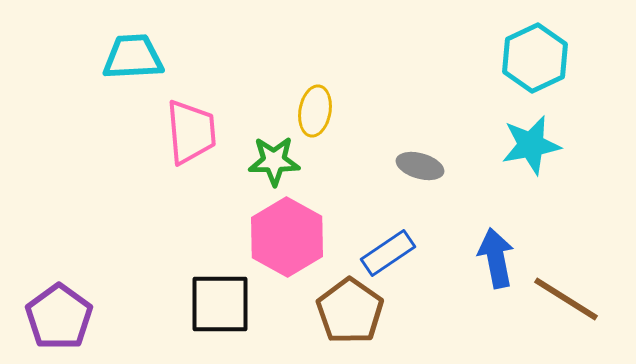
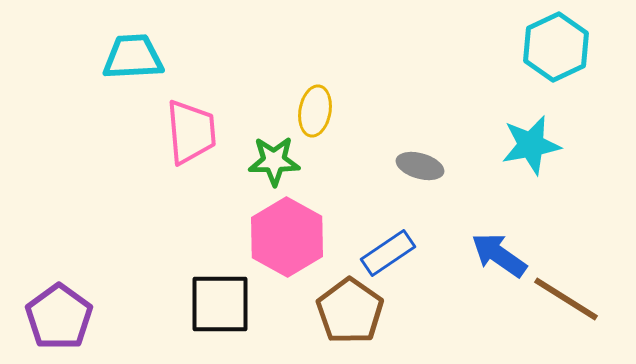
cyan hexagon: moved 21 px right, 11 px up
blue arrow: moved 3 px right, 3 px up; rotated 44 degrees counterclockwise
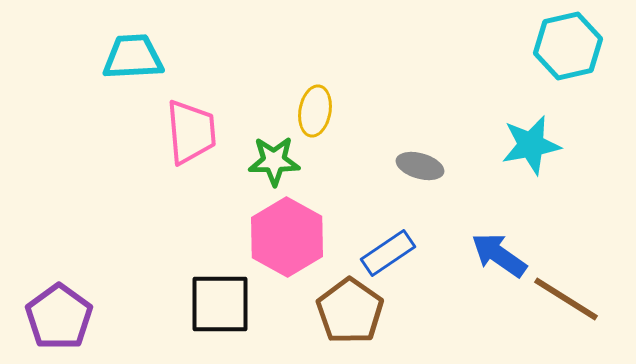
cyan hexagon: moved 12 px right, 1 px up; rotated 12 degrees clockwise
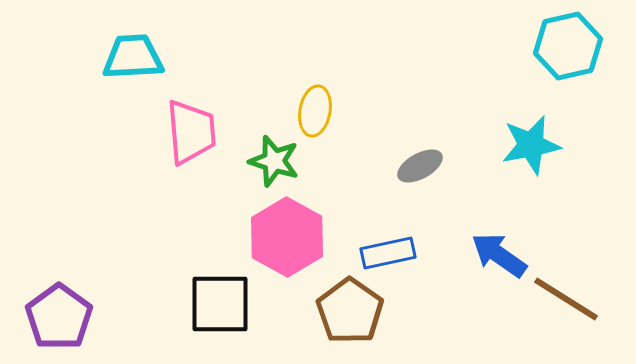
green star: rotated 18 degrees clockwise
gray ellipse: rotated 45 degrees counterclockwise
blue rectangle: rotated 22 degrees clockwise
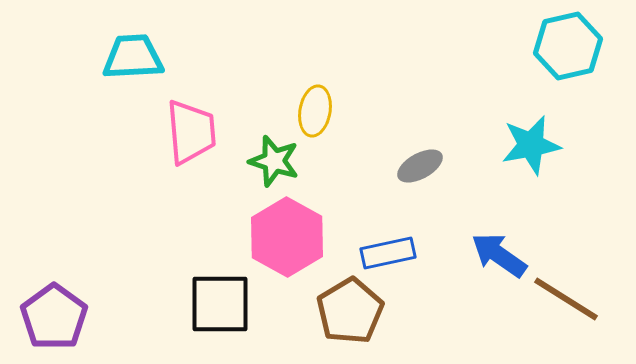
brown pentagon: rotated 6 degrees clockwise
purple pentagon: moved 5 px left
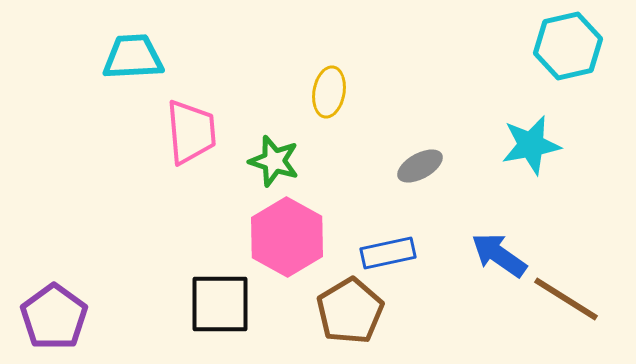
yellow ellipse: moved 14 px right, 19 px up
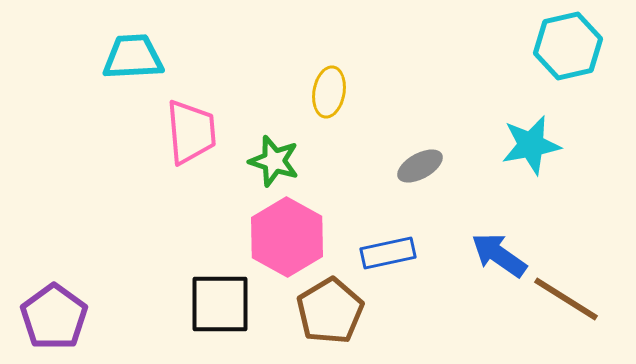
brown pentagon: moved 20 px left
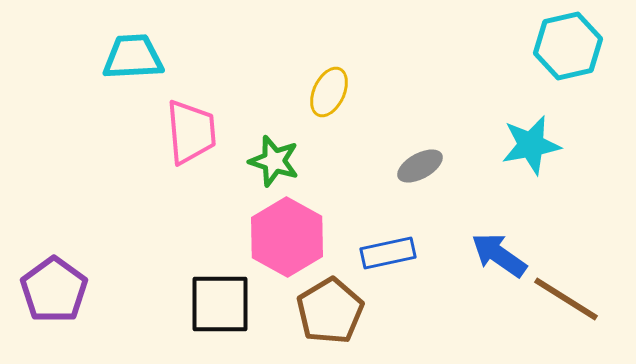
yellow ellipse: rotated 15 degrees clockwise
purple pentagon: moved 27 px up
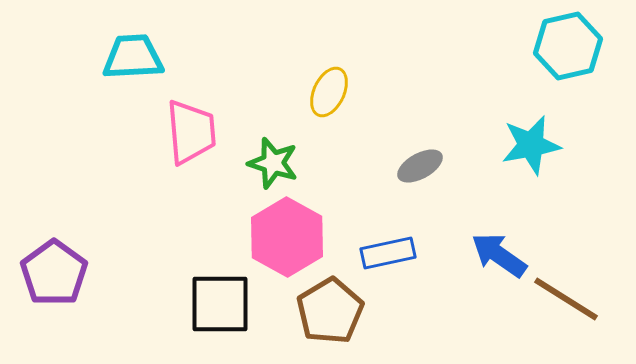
green star: moved 1 px left, 2 px down
purple pentagon: moved 17 px up
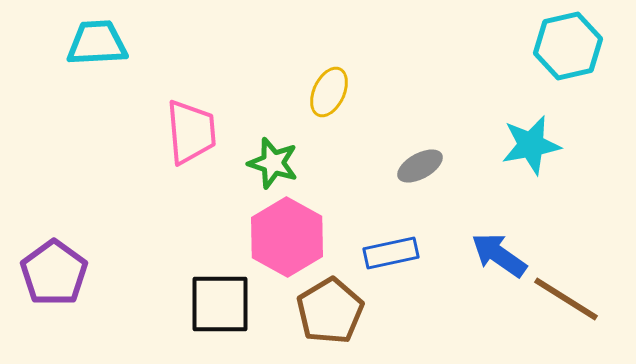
cyan trapezoid: moved 36 px left, 14 px up
blue rectangle: moved 3 px right
